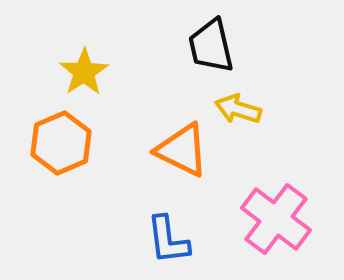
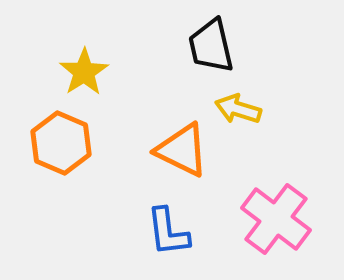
orange hexagon: rotated 14 degrees counterclockwise
blue L-shape: moved 8 px up
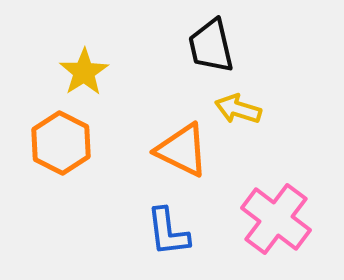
orange hexagon: rotated 4 degrees clockwise
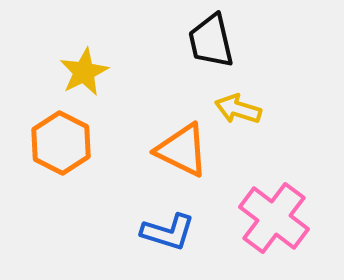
black trapezoid: moved 5 px up
yellow star: rotated 6 degrees clockwise
pink cross: moved 2 px left, 1 px up
blue L-shape: rotated 66 degrees counterclockwise
